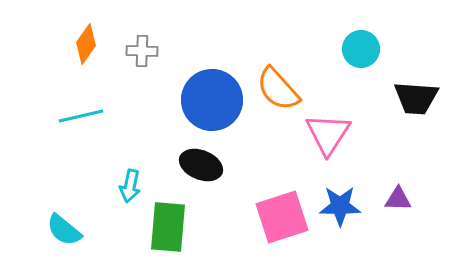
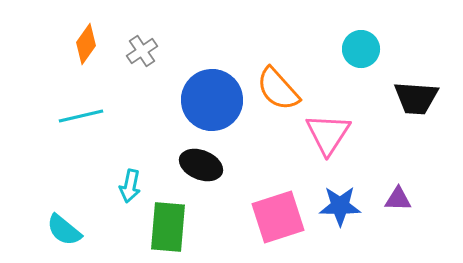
gray cross: rotated 36 degrees counterclockwise
pink square: moved 4 px left
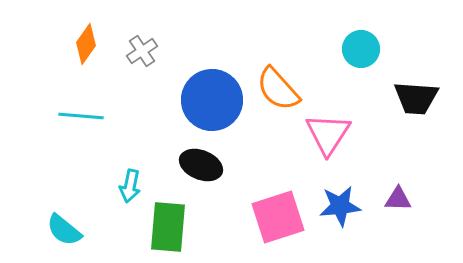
cyan line: rotated 18 degrees clockwise
blue star: rotated 6 degrees counterclockwise
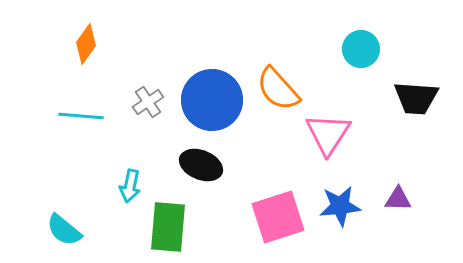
gray cross: moved 6 px right, 51 px down
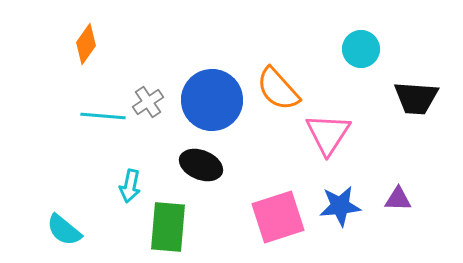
cyan line: moved 22 px right
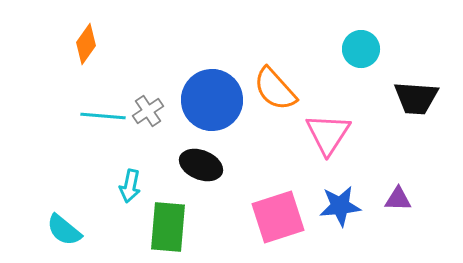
orange semicircle: moved 3 px left
gray cross: moved 9 px down
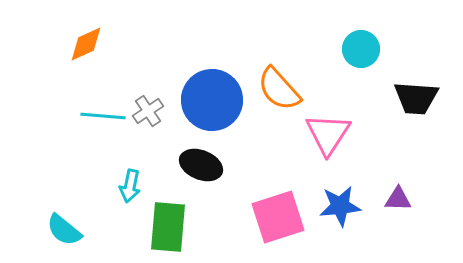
orange diamond: rotated 30 degrees clockwise
orange semicircle: moved 4 px right
